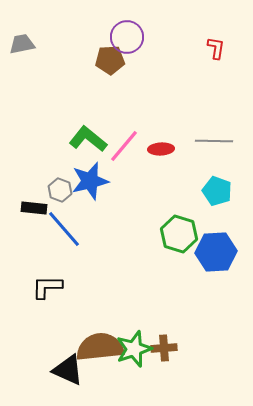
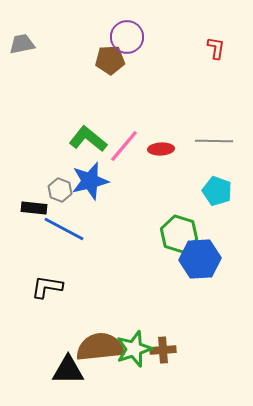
blue line: rotated 21 degrees counterclockwise
blue hexagon: moved 16 px left, 7 px down
black L-shape: rotated 8 degrees clockwise
brown cross: moved 1 px left, 2 px down
black triangle: rotated 24 degrees counterclockwise
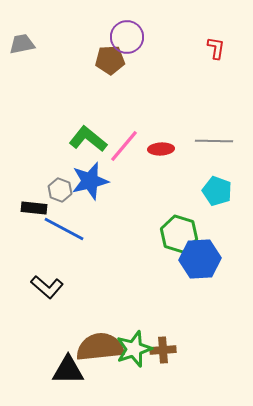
black L-shape: rotated 148 degrees counterclockwise
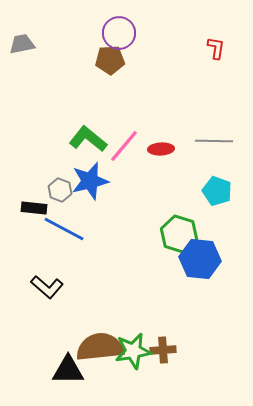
purple circle: moved 8 px left, 4 px up
blue hexagon: rotated 9 degrees clockwise
green star: moved 1 px left, 2 px down; rotated 9 degrees clockwise
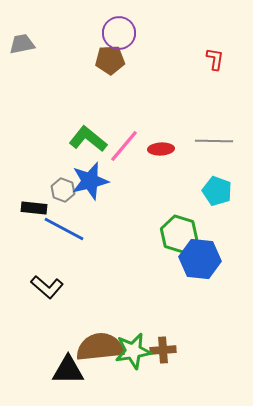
red L-shape: moved 1 px left, 11 px down
gray hexagon: moved 3 px right
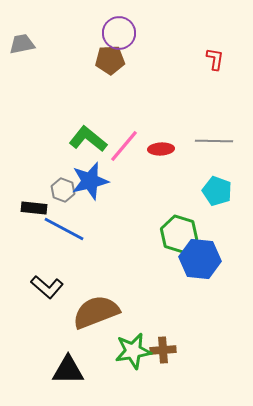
brown semicircle: moved 4 px left, 35 px up; rotated 15 degrees counterclockwise
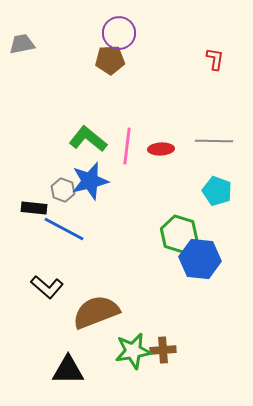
pink line: moved 3 px right; rotated 33 degrees counterclockwise
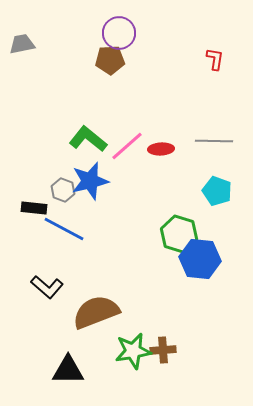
pink line: rotated 42 degrees clockwise
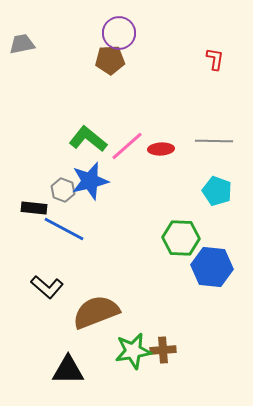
green hexagon: moved 2 px right, 4 px down; rotated 15 degrees counterclockwise
blue hexagon: moved 12 px right, 8 px down
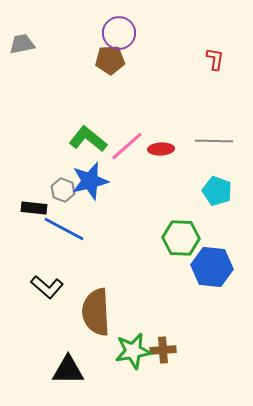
brown semicircle: rotated 72 degrees counterclockwise
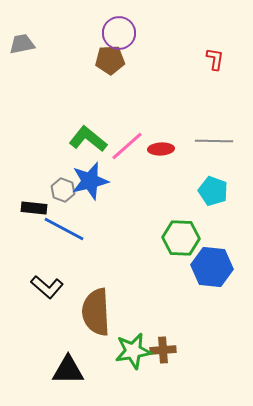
cyan pentagon: moved 4 px left
